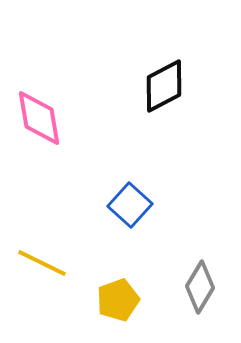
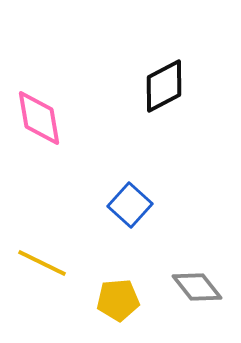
gray diamond: moved 3 px left; rotated 69 degrees counterclockwise
yellow pentagon: rotated 15 degrees clockwise
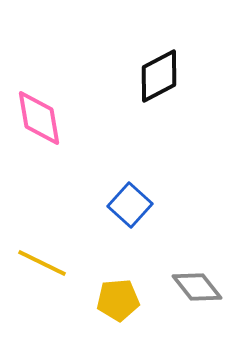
black diamond: moved 5 px left, 10 px up
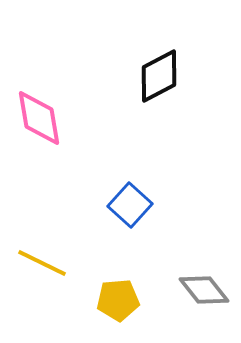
gray diamond: moved 7 px right, 3 px down
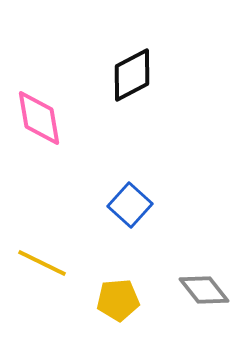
black diamond: moved 27 px left, 1 px up
